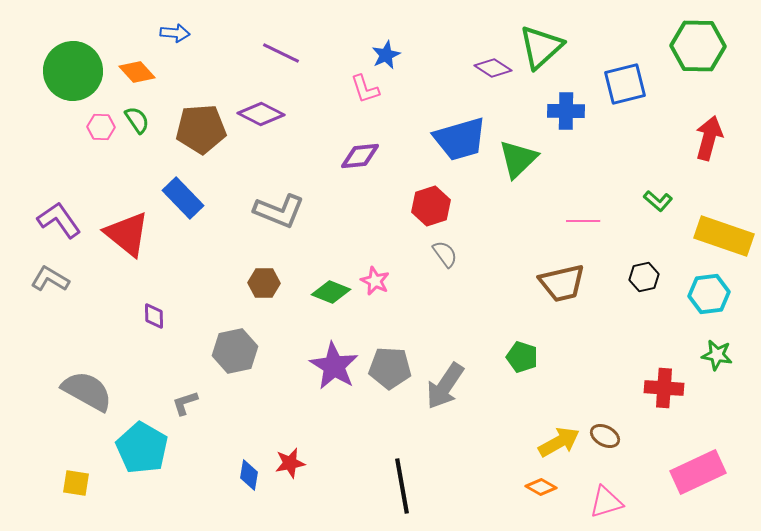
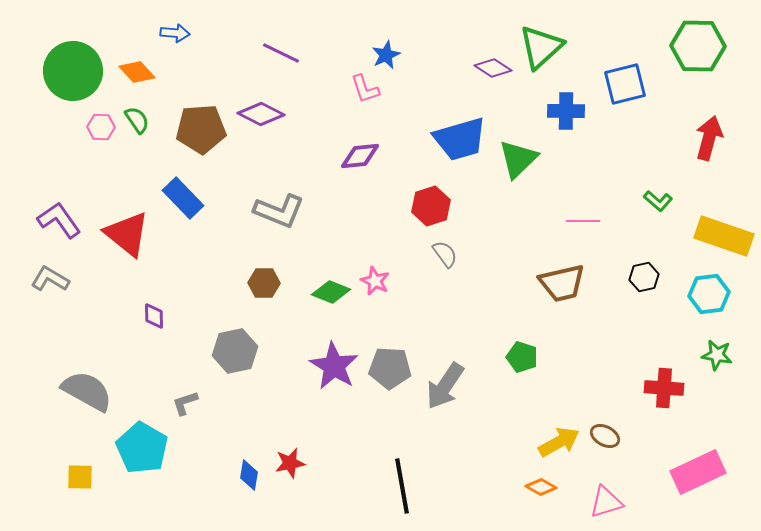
yellow square at (76, 483): moved 4 px right, 6 px up; rotated 8 degrees counterclockwise
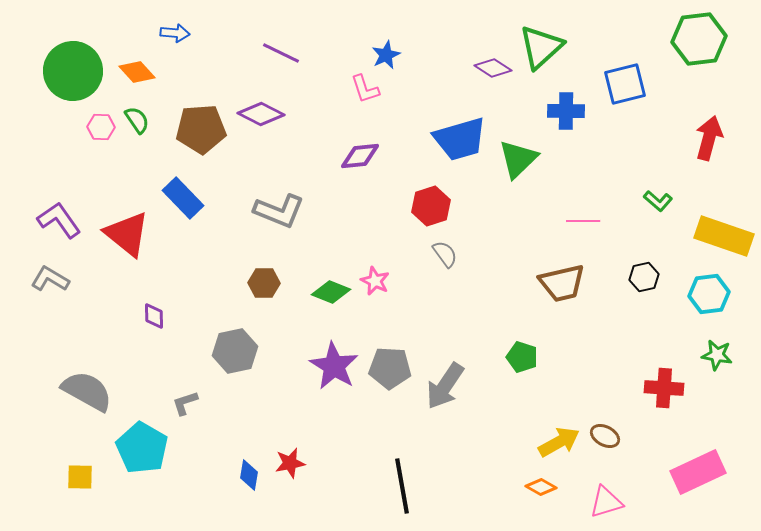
green hexagon at (698, 46): moved 1 px right, 7 px up; rotated 8 degrees counterclockwise
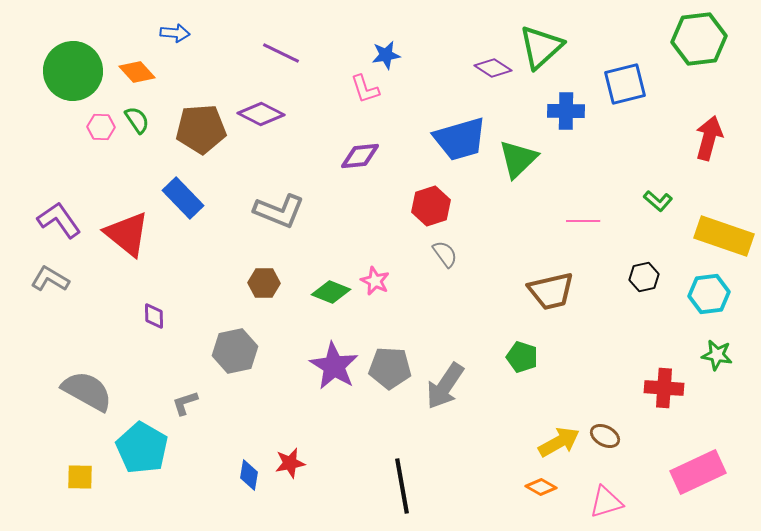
blue star at (386, 55): rotated 16 degrees clockwise
brown trapezoid at (562, 283): moved 11 px left, 8 px down
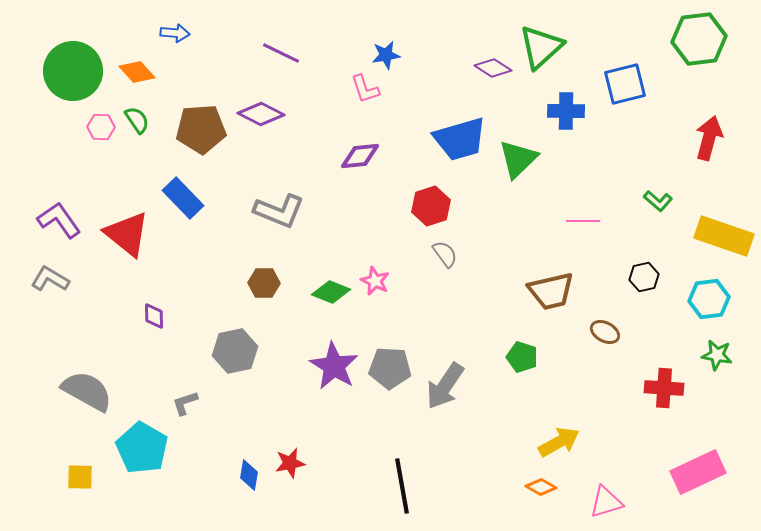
cyan hexagon at (709, 294): moved 5 px down
brown ellipse at (605, 436): moved 104 px up
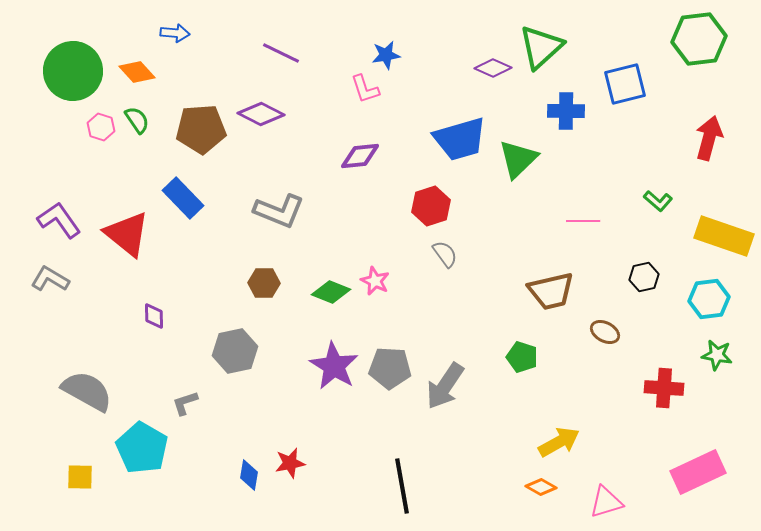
purple diamond at (493, 68): rotated 9 degrees counterclockwise
pink hexagon at (101, 127): rotated 16 degrees clockwise
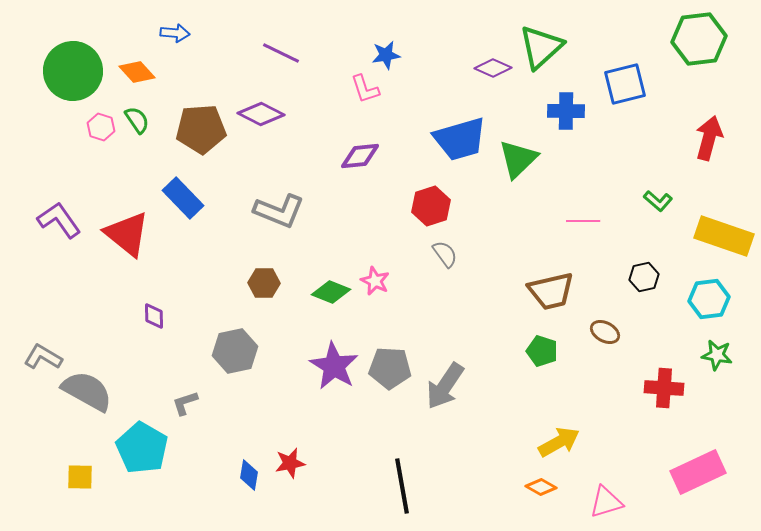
gray L-shape at (50, 279): moved 7 px left, 78 px down
green pentagon at (522, 357): moved 20 px right, 6 px up
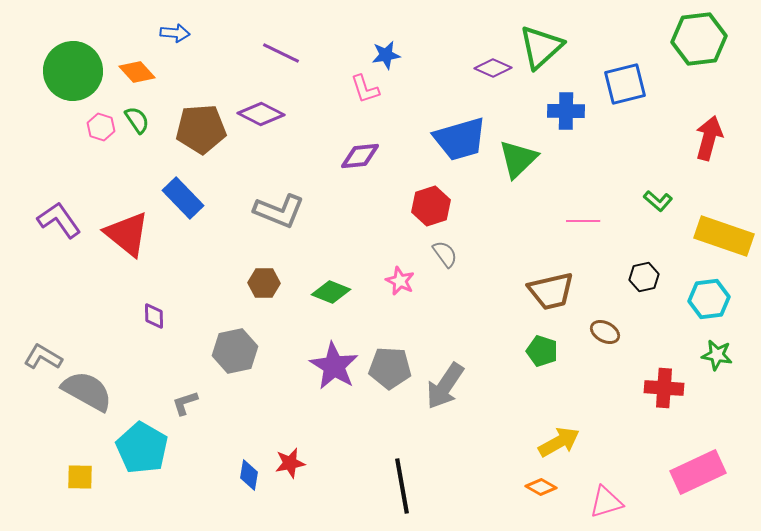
pink star at (375, 281): moved 25 px right
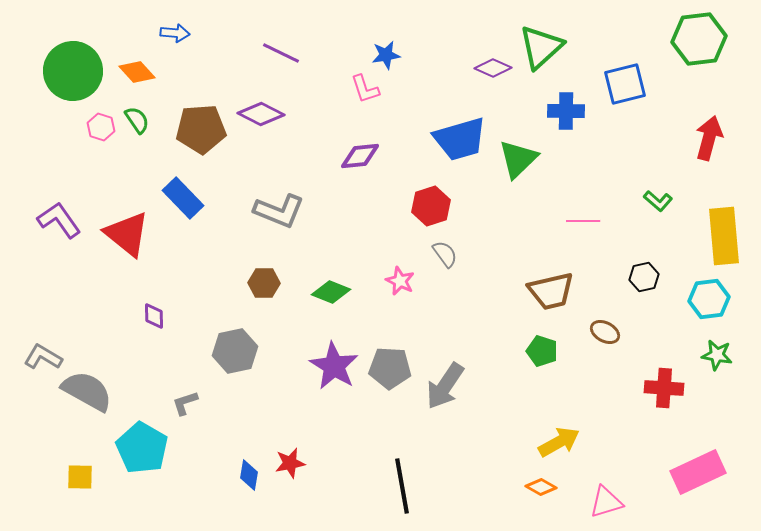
yellow rectangle at (724, 236): rotated 66 degrees clockwise
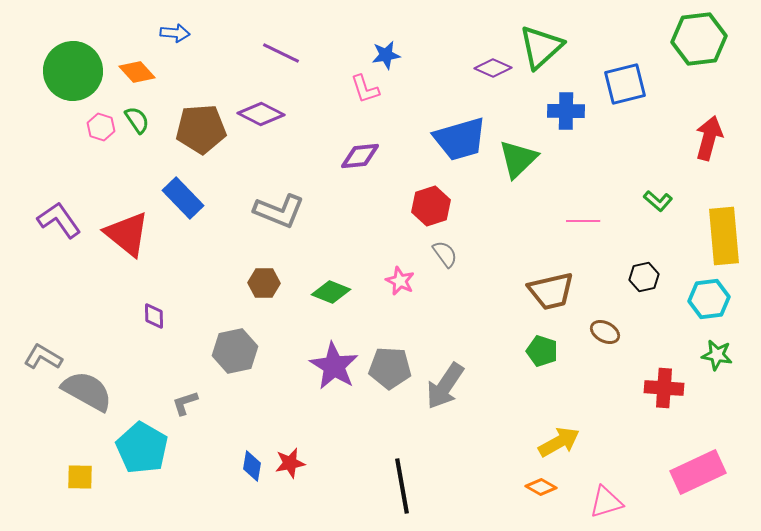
blue diamond at (249, 475): moved 3 px right, 9 px up
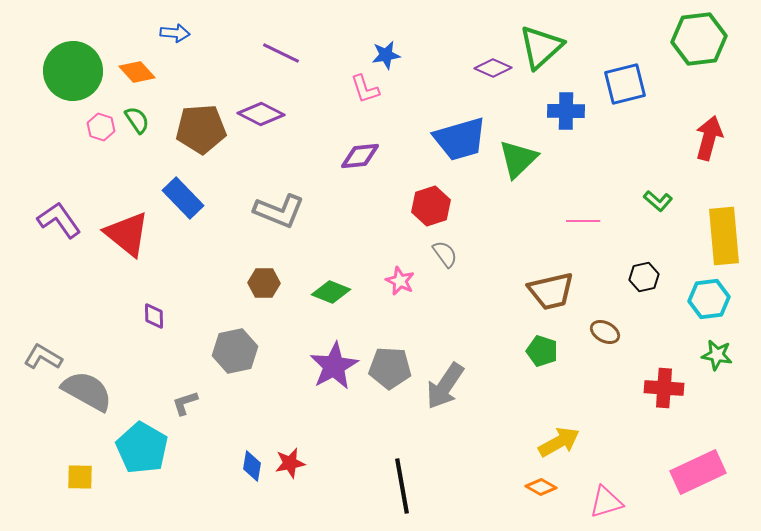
purple star at (334, 366): rotated 12 degrees clockwise
